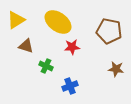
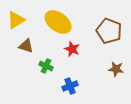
brown pentagon: rotated 10 degrees clockwise
red star: moved 2 px down; rotated 28 degrees clockwise
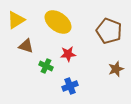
red star: moved 4 px left, 5 px down; rotated 28 degrees counterclockwise
brown star: rotated 28 degrees counterclockwise
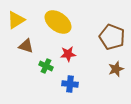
brown pentagon: moved 3 px right, 6 px down
blue cross: moved 2 px up; rotated 28 degrees clockwise
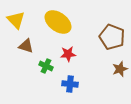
yellow triangle: rotated 42 degrees counterclockwise
brown star: moved 4 px right
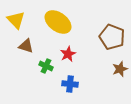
red star: rotated 21 degrees counterclockwise
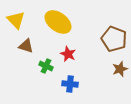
brown pentagon: moved 2 px right, 2 px down
red star: rotated 21 degrees counterclockwise
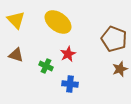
brown triangle: moved 10 px left, 9 px down
red star: rotated 21 degrees clockwise
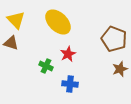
yellow ellipse: rotated 8 degrees clockwise
brown triangle: moved 5 px left, 12 px up
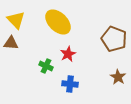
brown triangle: rotated 14 degrees counterclockwise
brown star: moved 2 px left, 8 px down; rotated 21 degrees counterclockwise
